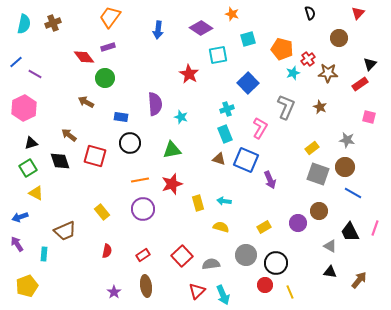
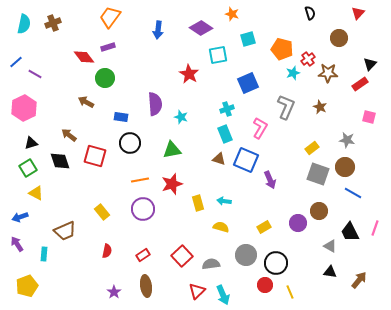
blue square at (248, 83): rotated 20 degrees clockwise
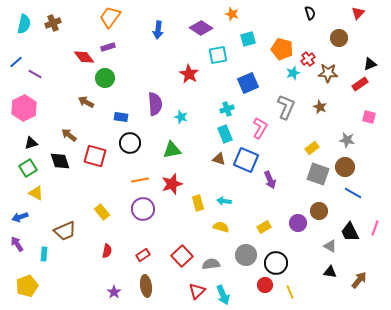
black triangle at (370, 64): rotated 24 degrees clockwise
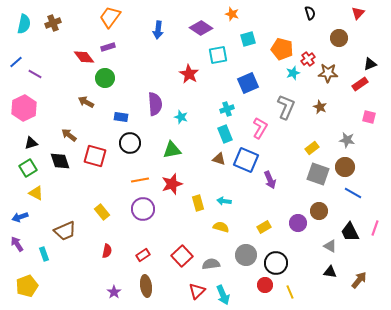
cyan rectangle at (44, 254): rotated 24 degrees counterclockwise
